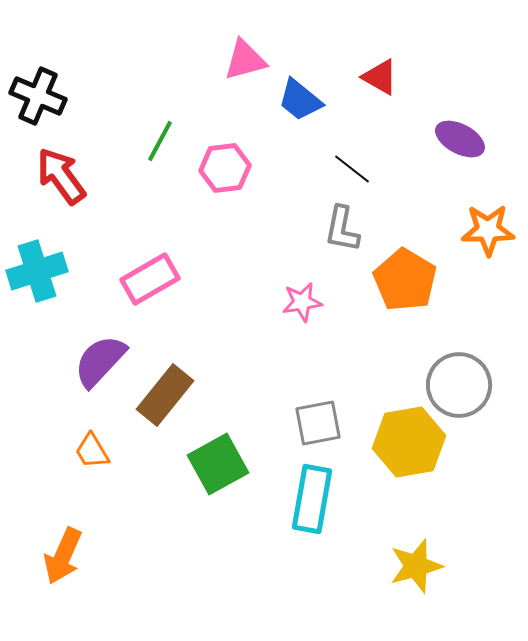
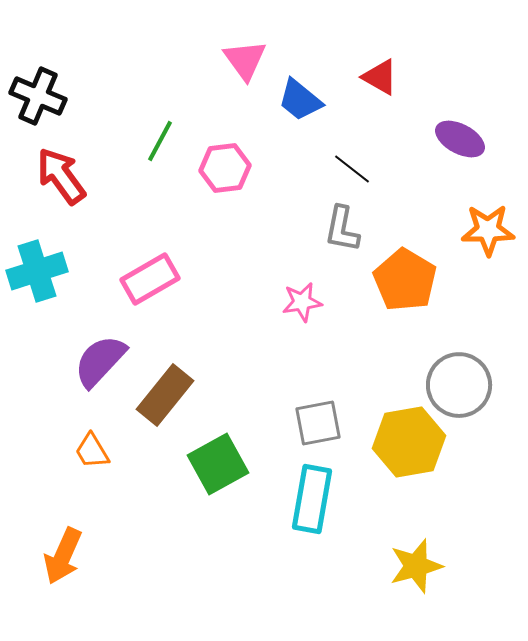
pink triangle: rotated 51 degrees counterclockwise
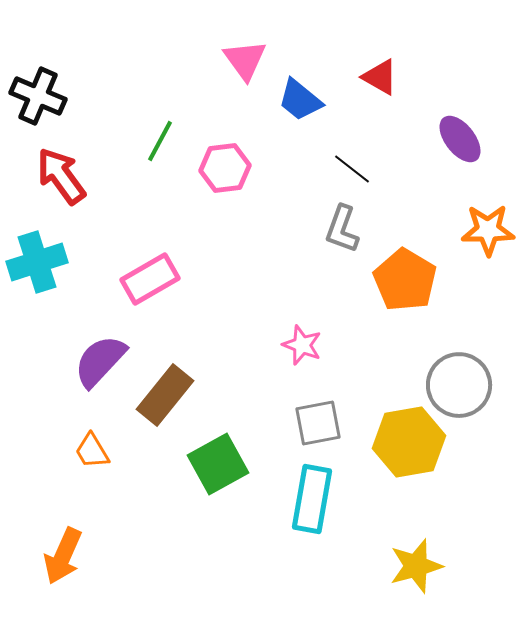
purple ellipse: rotated 24 degrees clockwise
gray L-shape: rotated 9 degrees clockwise
cyan cross: moved 9 px up
pink star: moved 43 px down; rotated 30 degrees clockwise
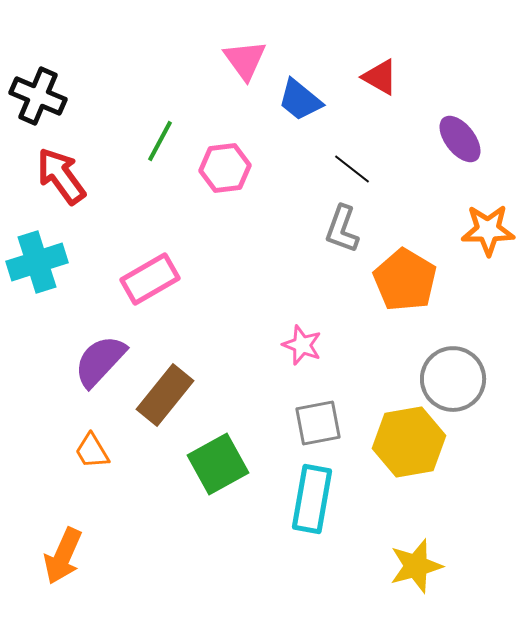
gray circle: moved 6 px left, 6 px up
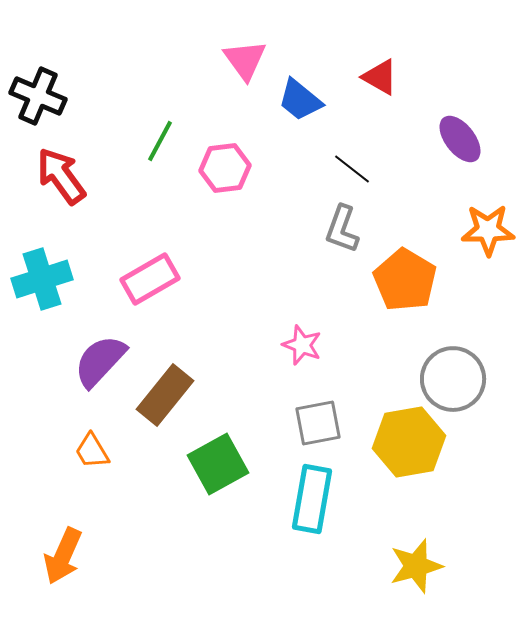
cyan cross: moved 5 px right, 17 px down
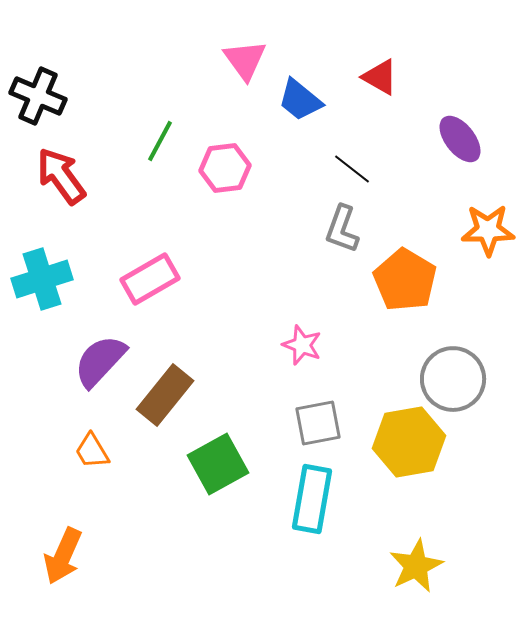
yellow star: rotated 10 degrees counterclockwise
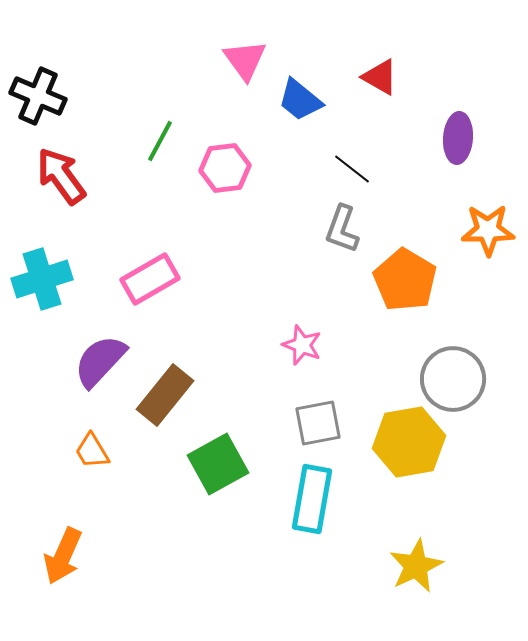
purple ellipse: moved 2 px left, 1 px up; rotated 42 degrees clockwise
